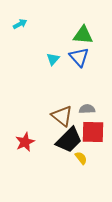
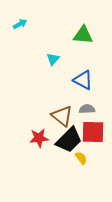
blue triangle: moved 4 px right, 23 px down; rotated 20 degrees counterclockwise
red star: moved 14 px right, 4 px up; rotated 18 degrees clockwise
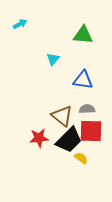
blue triangle: rotated 20 degrees counterclockwise
red square: moved 2 px left, 1 px up
yellow semicircle: rotated 16 degrees counterclockwise
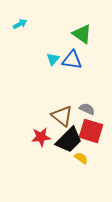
green triangle: moved 1 px left, 1 px up; rotated 30 degrees clockwise
blue triangle: moved 11 px left, 20 px up
gray semicircle: rotated 28 degrees clockwise
red square: rotated 15 degrees clockwise
red star: moved 2 px right, 1 px up
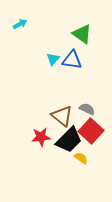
red square: rotated 25 degrees clockwise
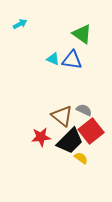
cyan triangle: rotated 48 degrees counterclockwise
gray semicircle: moved 3 px left, 1 px down
red square: rotated 10 degrees clockwise
black trapezoid: moved 1 px right, 1 px down
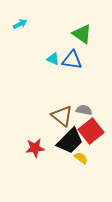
gray semicircle: rotated 14 degrees counterclockwise
red star: moved 6 px left, 11 px down
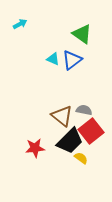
blue triangle: rotated 45 degrees counterclockwise
